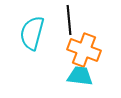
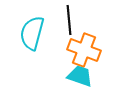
cyan trapezoid: rotated 12 degrees clockwise
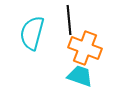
orange cross: moved 1 px right, 2 px up
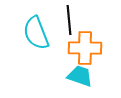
cyan semicircle: moved 4 px right; rotated 36 degrees counterclockwise
orange cross: rotated 20 degrees counterclockwise
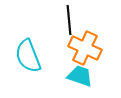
cyan semicircle: moved 8 px left, 23 px down
orange cross: rotated 24 degrees clockwise
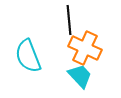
cyan trapezoid: rotated 28 degrees clockwise
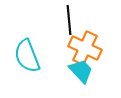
cyan semicircle: moved 1 px left
cyan trapezoid: moved 1 px right, 5 px up
